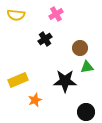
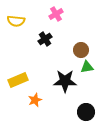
yellow semicircle: moved 6 px down
brown circle: moved 1 px right, 2 px down
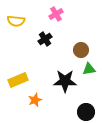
green triangle: moved 2 px right, 2 px down
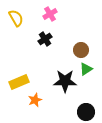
pink cross: moved 6 px left
yellow semicircle: moved 3 px up; rotated 126 degrees counterclockwise
green triangle: moved 3 px left; rotated 24 degrees counterclockwise
yellow rectangle: moved 1 px right, 2 px down
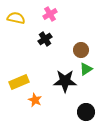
yellow semicircle: rotated 48 degrees counterclockwise
orange star: rotated 24 degrees counterclockwise
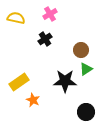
yellow rectangle: rotated 12 degrees counterclockwise
orange star: moved 2 px left
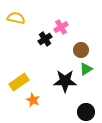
pink cross: moved 11 px right, 13 px down
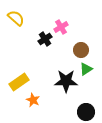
yellow semicircle: rotated 30 degrees clockwise
black star: moved 1 px right
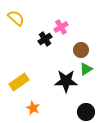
orange star: moved 8 px down
